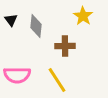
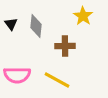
black triangle: moved 4 px down
yellow line: rotated 28 degrees counterclockwise
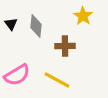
pink semicircle: rotated 32 degrees counterclockwise
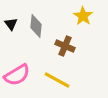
brown cross: rotated 24 degrees clockwise
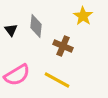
black triangle: moved 6 px down
brown cross: moved 2 px left
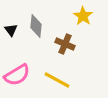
brown cross: moved 2 px right, 2 px up
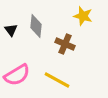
yellow star: rotated 18 degrees counterclockwise
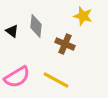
black triangle: moved 1 px right, 1 px down; rotated 16 degrees counterclockwise
pink semicircle: moved 2 px down
yellow line: moved 1 px left
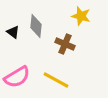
yellow star: moved 2 px left
black triangle: moved 1 px right, 1 px down
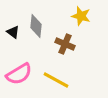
pink semicircle: moved 2 px right, 3 px up
